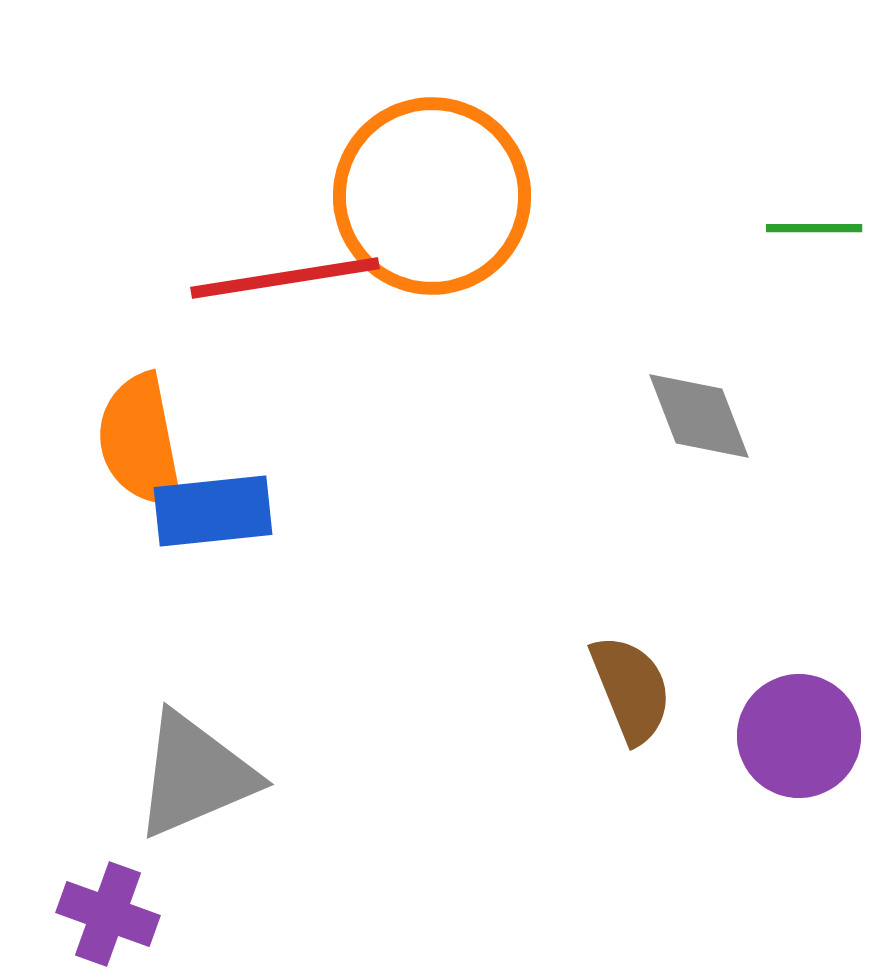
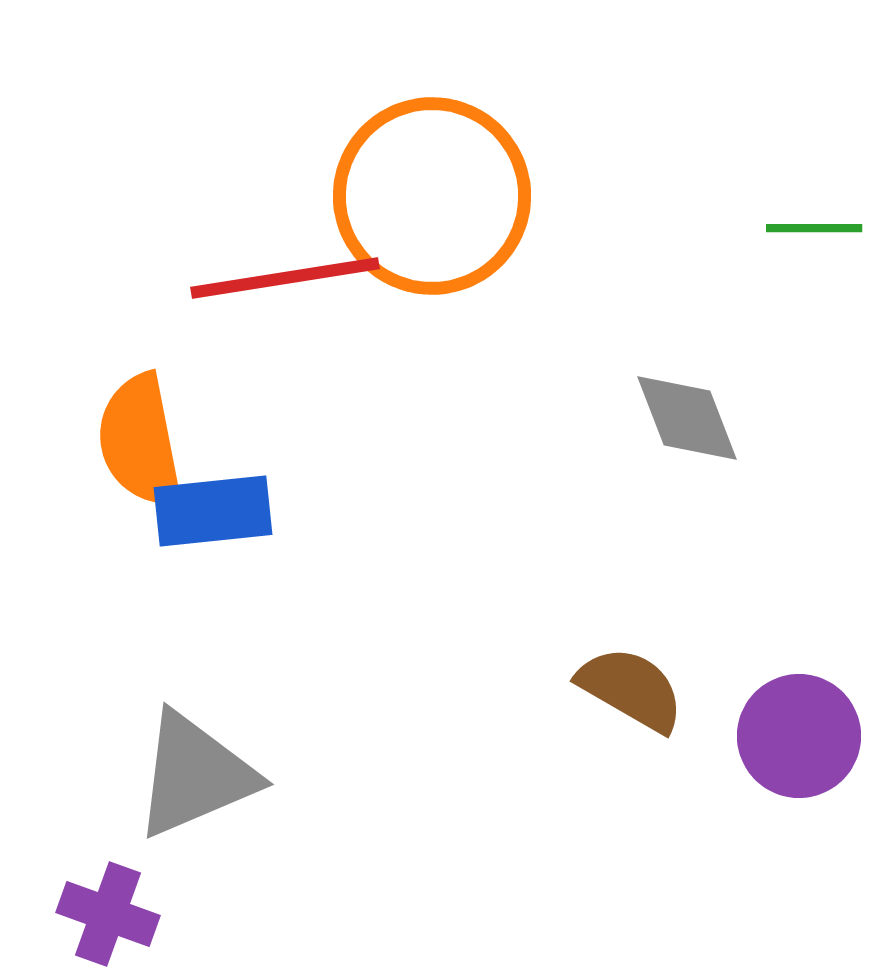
gray diamond: moved 12 px left, 2 px down
brown semicircle: rotated 38 degrees counterclockwise
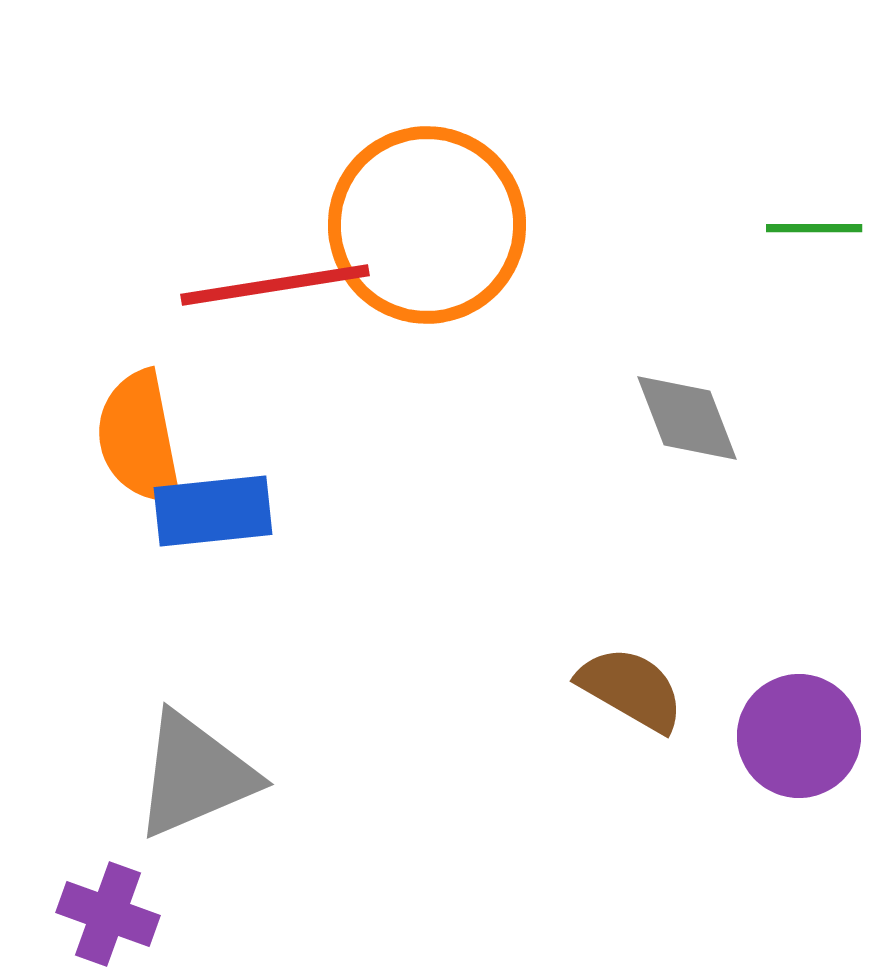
orange circle: moved 5 px left, 29 px down
red line: moved 10 px left, 7 px down
orange semicircle: moved 1 px left, 3 px up
